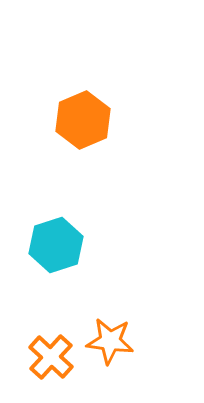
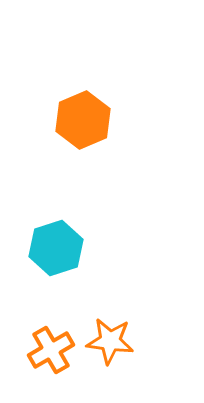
cyan hexagon: moved 3 px down
orange cross: moved 7 px up; rotated 18 degrees clockwise
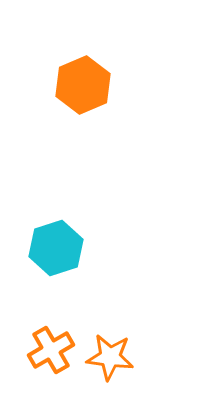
orange hexagon: moved 35 px up
orange star: moved 16 px down
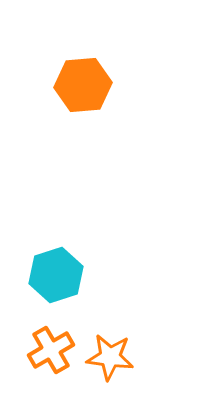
orange hexagon: rotated 18 degrees clockwise
cyan hexagon: moved 27 px down
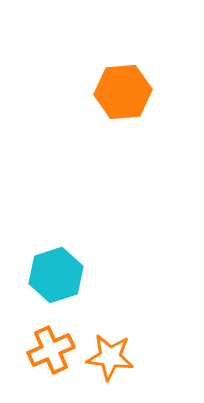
orange hexagon: moved 40 px right, 7 px down
orange cross: rotated 6 degrees clockwise
